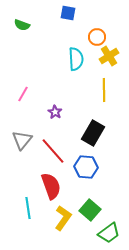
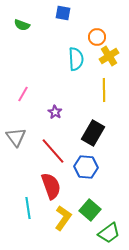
blue square: moved 5 px left
gray triangle: moved 6 px left, 3 px up; rotated 15 degrees counterclockwise
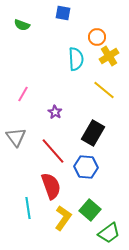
yellow line: rotated 50 degrees counterclockwise
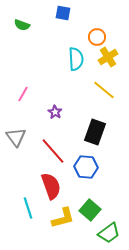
yellow cross: moved 1 px left, 1 px down
black rectangle: moved 2 px right, 1 px up; rotated 10 degrees counterclockwise
cyan line: rotated 10 degrees counterclockwise
yellow L-shape: rotated 40 degrees clockwise
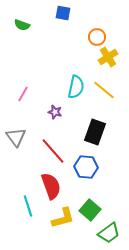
cyan semicircle: moved 28 px down; rotated 15 degrees clockwise
purple star: rotated 16 degrees counterclockwise
cyan line: moved 2 px up
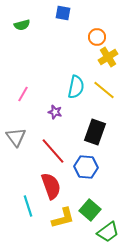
green semicircle: rotated 35 degrees counterclockwise
green trapezoid: moved 1 px left, 1 px up
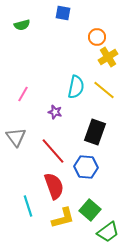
red semicircle: moved 3 px right
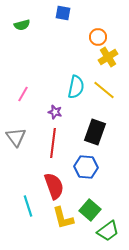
orange circle: moved 1 px right
red line: moved 8 px up; rotated 48 degrees clockwise
yellow L-shape: rotated 90 degrees clockwise
green trapezoid: moved 1 px up
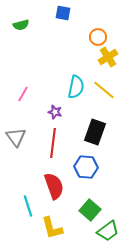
green semicircle: moved 1 px left
yellow L-shape: moved 11 px left, 10 px down
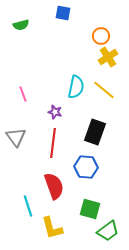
orange circle: moved 3 px right, 1 px up
pink line: rotated 49 degrees counterclockwise
green square: moved 1 px up; rotated 25 degrees counterclockwise
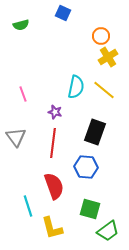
blue square: rotated 14 degrees clockwise
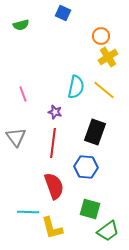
cyan line: moved 6 px down; rotated 70 degrees counterclockwise
